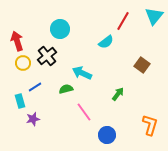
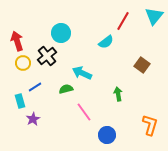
cyan circle: moved 1 px right, 4 px down
green arrow: rotated 48 degrees counterclockwise
purple star: rotated 16 degrees counterclockwise
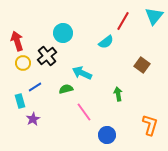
cyan circle: moved 2 px right
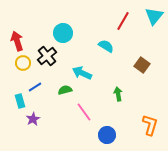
cyan semicircle: moved 4 px down; rotated 112 degrees counterclockwise
green semicircle: moved 1 px left, 1 px down
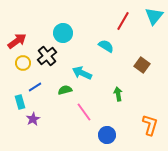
red arrow: rotated 72 degrees clockwise
cyan rectangle: moved 1 px down
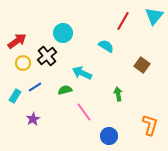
cyan rectangle: moved 5 px left, 6 px up; rotated 48 degrees clockwise
blue circle: moved 2 px right, 1 px down
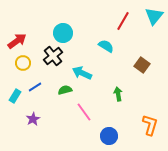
black cross: moved 6 px right
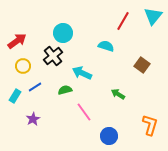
cyan triangle: moved 1 px left
cyan semicircle: rotated 14 degrees counterclockwise
yellow circle: moved 3 px down
green arrow: rotated 48 degrees counterclockwise
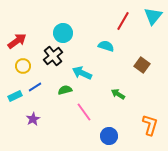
cyan rectangle: rotated 32 degrees clockwise
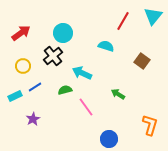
red arrow: moved 4 px right, 8 px up
brown square: moved 4 px up
pink line: moved 2 px right, 5 px up
blue circle: moved 3 px down
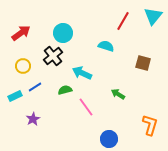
brown square: moved 1 px right, 2 px down; rotated 21 degrees counterclockwise
